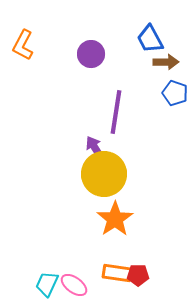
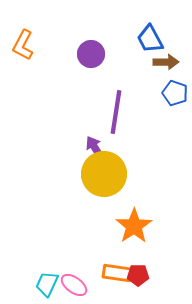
orange star: moved 19 px right, 7 px down
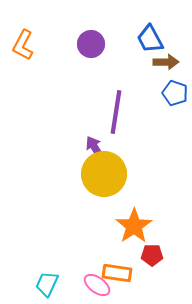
purple circle: moved 10 px up
red pentagon: moved 14 px right, 20 px up
pink ellipse: moved 23 px right
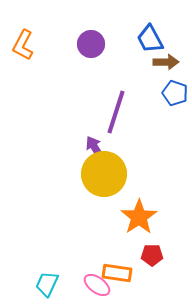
purple line: rotated 9 degrees clockwise
orange star: moved 5 px right, 9 px up
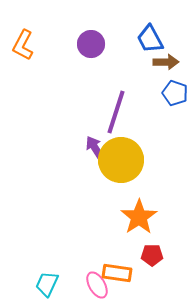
yellow circle: moved 17 px right, 14 px up
pink ellipse: rotated 24 degrees clockwise
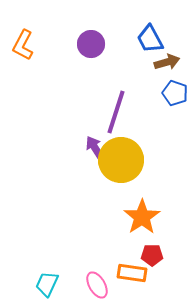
brown arrow: moved 1 px right; rotated 15 degrees counterclockwise
orange star: moved 3 px right
orange rectangle: moved 15 px right
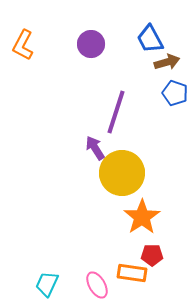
yellow circle: moved 1 px right, 13 px down
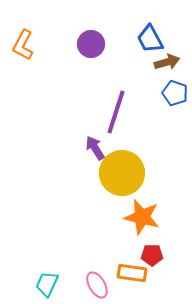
orange star: rotated 24 degrees counterclockwise
